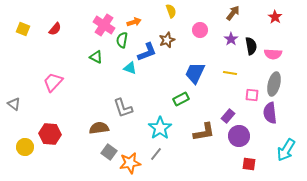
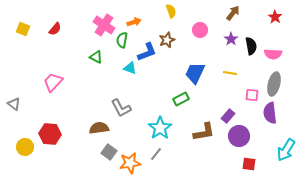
gray L-shape: moved 2 px left; rotated 10 degrees counterclockwise
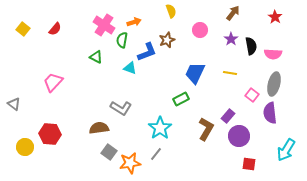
yellow square: rotated 16 degrees clockwise
pink square: rotated 32 degrees clockwise
gray L-shape: rotated 30 degrees counterclockwise
brown L-shape: moved 2 px right, 3 px up; rotated 50 degrees counterclockwise
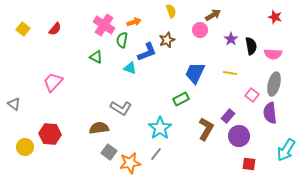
brown arrow: moved 20 px left, 2 px down; rotated 21 degrees clockwise
red star: rotated 16 degrees counterclockwise
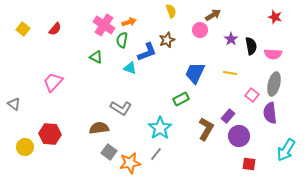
orange arrow: moved 5 px left
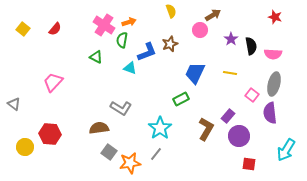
brown star: moved 3 px right, 4 px down
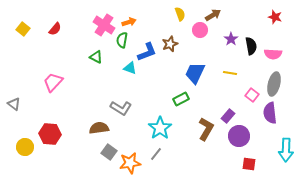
yellow semicircle: moved 9 px right, 3 px down
cyan arrow: rotated 30 degrees counterclockwise
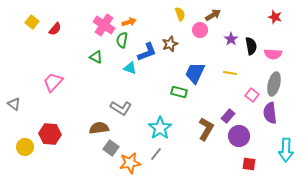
yellow square: moved 9 px right, 7 px up
green rectangle: moved 2 px left, 7 px up; rotated 42 degrees clockwise
gray square: moved 2 px right, 4 px up
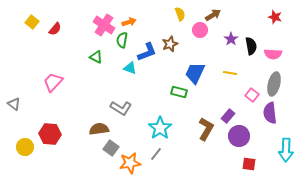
brown semicircle: moved 1 px down
